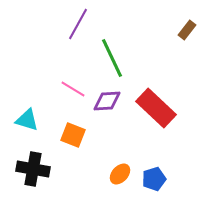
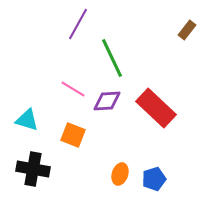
orange ellipse: rotated 25 degrees counterclockwise
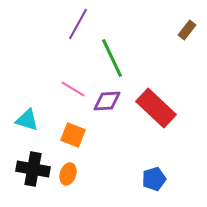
orange ellipse: moved 52 px left
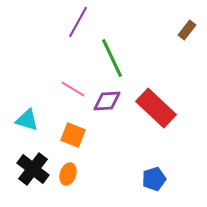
purple line: moved 2 px up
black cross: rotated 28 degrees clockwise
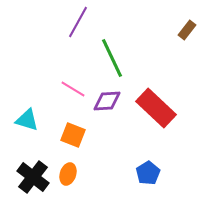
black cross: moved 8 px down
blue pentagon: moved 6 px left, 6 px up; rotated 15 degrees counterclockwise
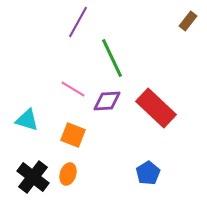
brown rectangle: moved 1 px right, 9 px up
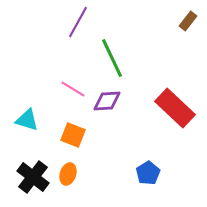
red rectangle: moved 19 px right
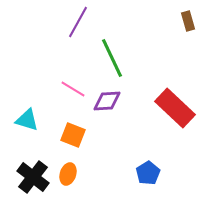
brown rectangle: rotated 54 degrees counterclockwise
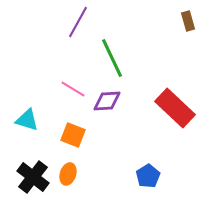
blue pentagon: moved 3 px down
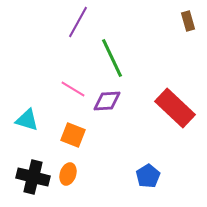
black cross: rotated 24 degrees counterclockwise
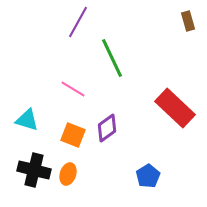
purple diamond: moved 27 px down; rotated 32 degrees counterclockwise
black cross: moved 1 px right, 7 px up
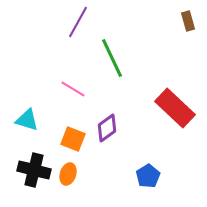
orange square: moved 4 px down
